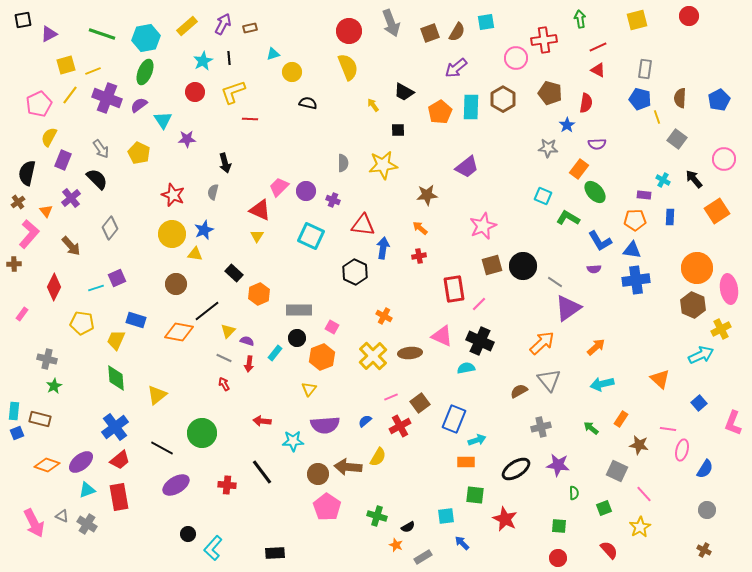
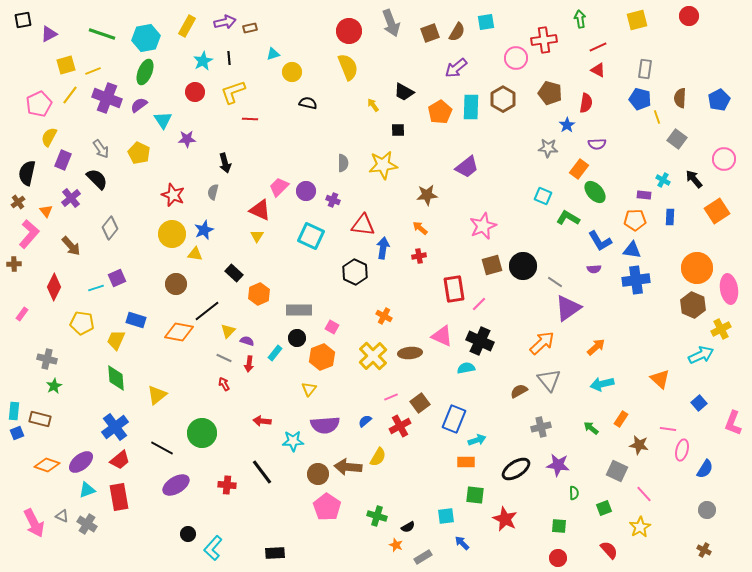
purple arrow at (223, 24): moved 2 px right, 2 px up; rotated 50 degrees clockwise
yellow rectangle at (187, 26): rotated 20 degrees counterclockwise
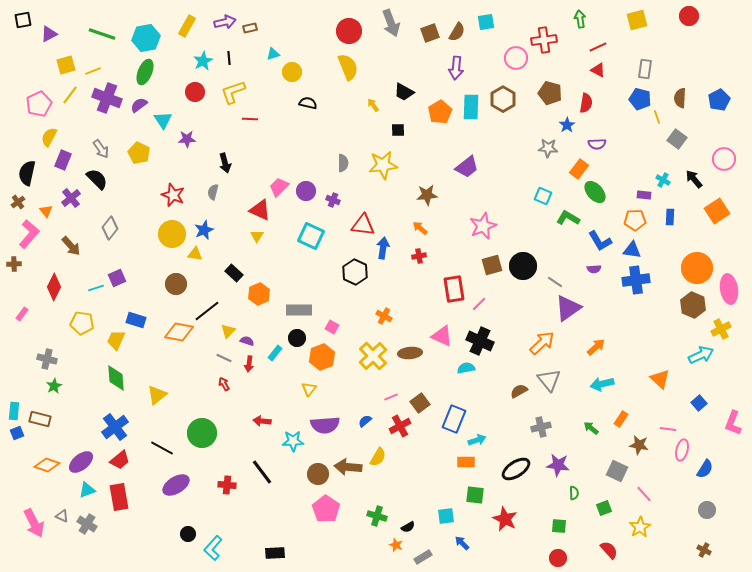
purple arrow at (456, 68): rotated 45 degrees counterclockwise
pink pentagon at (327, 507): moved 1 px left, 2 px down
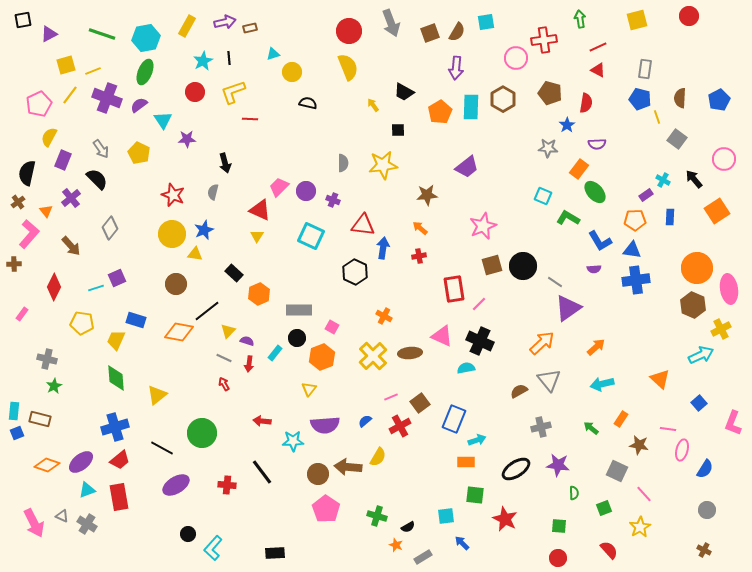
purple rectangle at (644, 195): moved 2 px right; rotated 40 degrees counterclockwise
blue cross at (115, 427): rotated 20 degrees clockwise
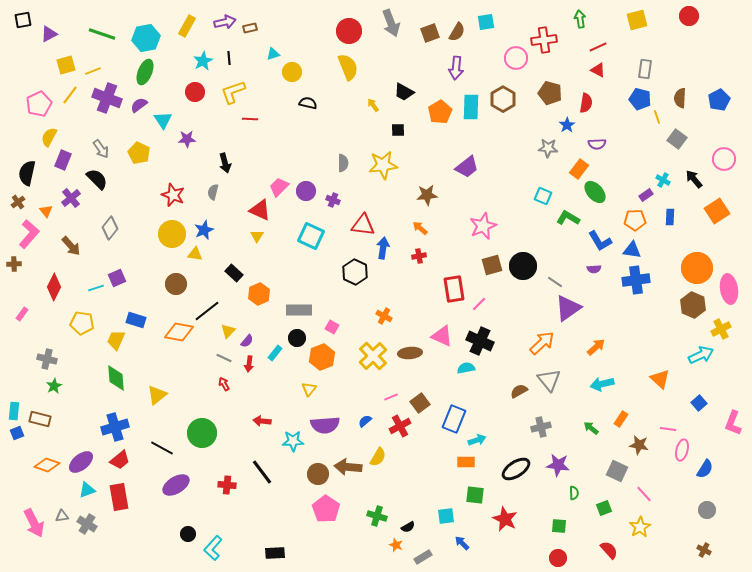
purple semicircle at (247, 341): rotated 112 degrees clockwise
gray triangle at (62, 516): rotated 32 degrees counterclockwise
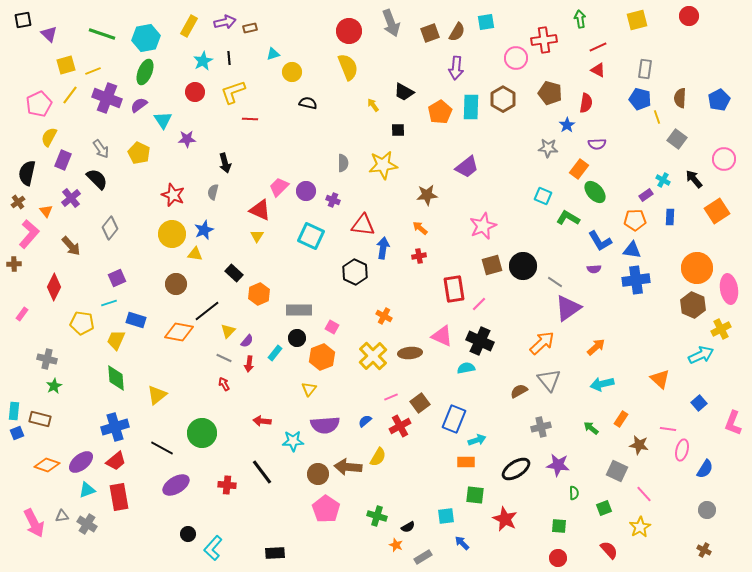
yellow rectangle at (187, 26): moved 2 px right
purple triangle at (49, 34): rotated 48 degrees counterclockwise
cyan line at (96, 288): moved 13 px right, 15 px down
red trapezoid at (120, 460): moved 4 px left, 1 px down
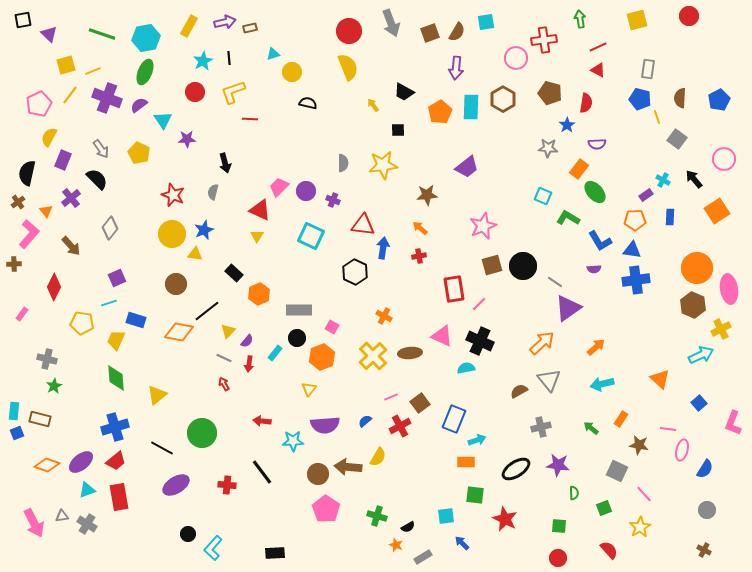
gray rectangle at (645, 69): moved 3 px right
